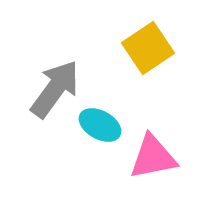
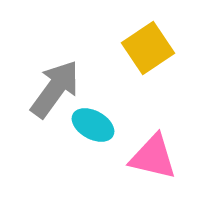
cyan ellipse: moved 7 px left
pink triangle: rotated 24 degrees clockwise
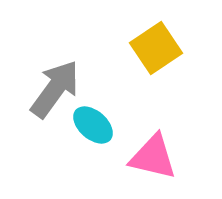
yellow square: moved 8 px right
cyan ellipse: rotated 12 degrees clockwise
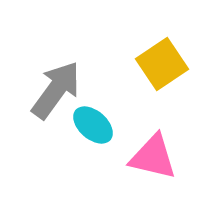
yellow square: moved 6 px right, 16 px down
gray arrow: moved 1 px right, 1 px down
